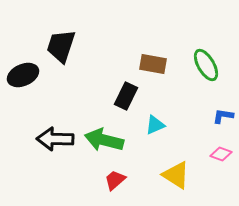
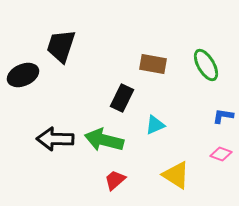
black rectangle: moved 4 px left, 2 px down
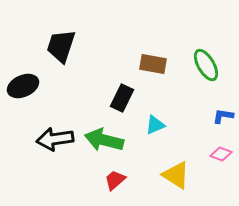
black ellipse: moved 11 px down
black arrow: rotated 9 degrees counterclockwise
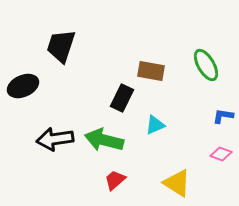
brown rectangle: moved 2 px left, 7 px down
yellow triangle: moved 1 px right, 8 px down
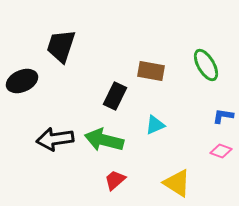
black ellipse: moved 1 px left, 5 px up
black rectangle: moved 7 px left, 2 px up
pink diamond: moved 3 px up
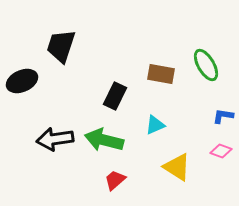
brown rectangle: moved 10 px right, 3 px down
yellow triangle: moved 16 px up
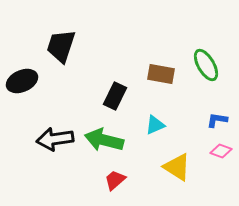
blue L-shape: moved 6 px left, 4 px down
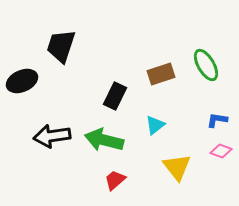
brown rectangle: rotated 28 degrees counterclockwise
cyan triangle: rotated 15 degrees counterclockwise
black arrow: moved 3 px left, 3 px up
yellow triangle: rotated 20 degrees clockwise
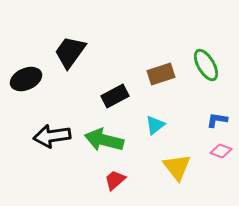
black trapezoid: moved 9 px right, 6 px down; rotated 18 degrees clockwise
black ellipse: moved 4 px right, 2 px up
black rectangle: rotated 36 degrees clockwise
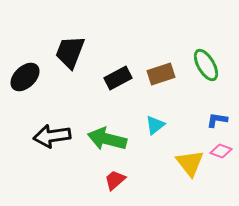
black trapezoid: rotated 15 degrees counterclockwise
black ellipse: moved 1 px left, 2 px up; rotated 20 degrees counterclockwise
black rectangle: moved 3 px right, 18 px up
green arrow: moved 3 px right, 1 px up
yellow triangle: moved 13 px right, 4 px up
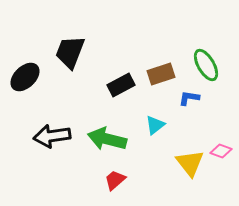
black rectangle: moved 3 px right, 7 px down
blue L-shape: moved 28 px left, 22 px up
